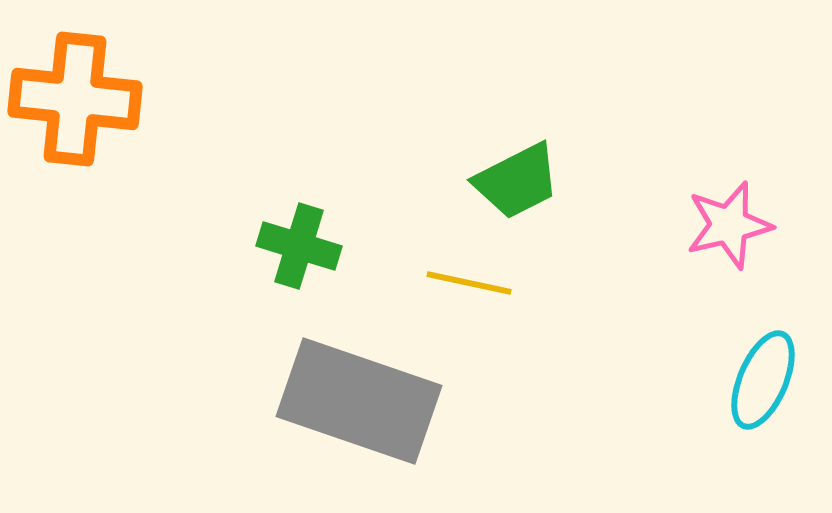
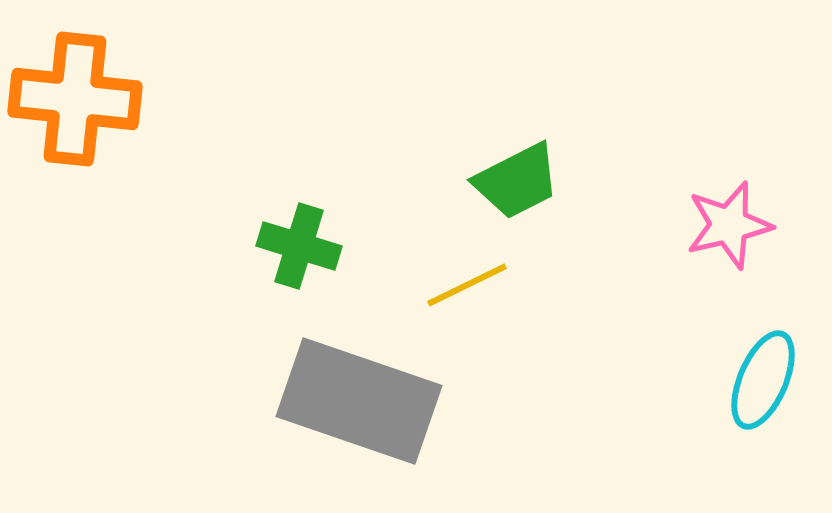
yellow line: moved 2 px left, 2 px down; rotated 38 degrees counterclockwise
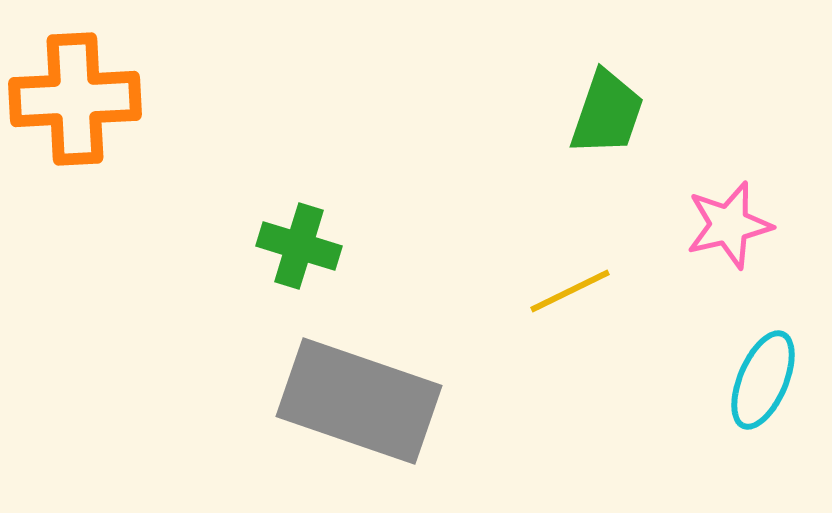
orange cross: rotated 9 degrees counterclockwise
green trapezoid: moved 90 px right, 68 px up; rotated 44 degrees counterclockwise
yellow line: moved 103 px right, 6 px down
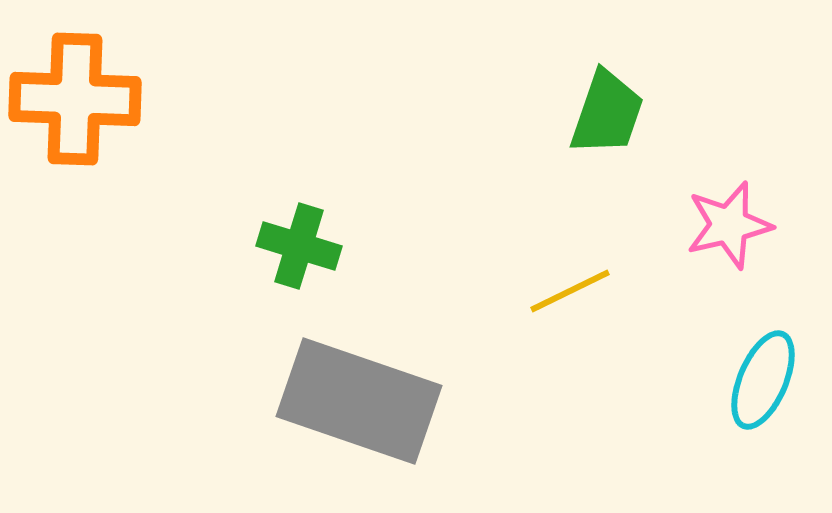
orange cross: rotated 5 degrees clockwise
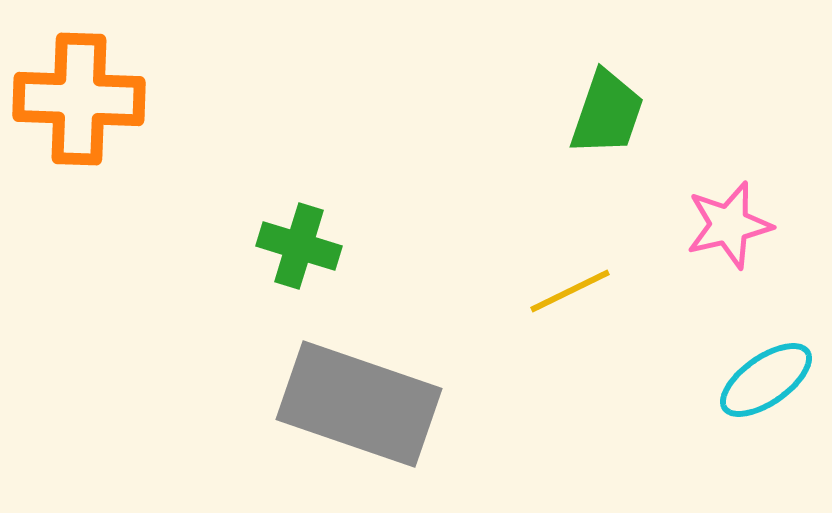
orange cross: moved 4 px right
cyan ellipse: moved 3 px right; rotated 32 degrees clockwise
gray rectangle: moved 3 px down
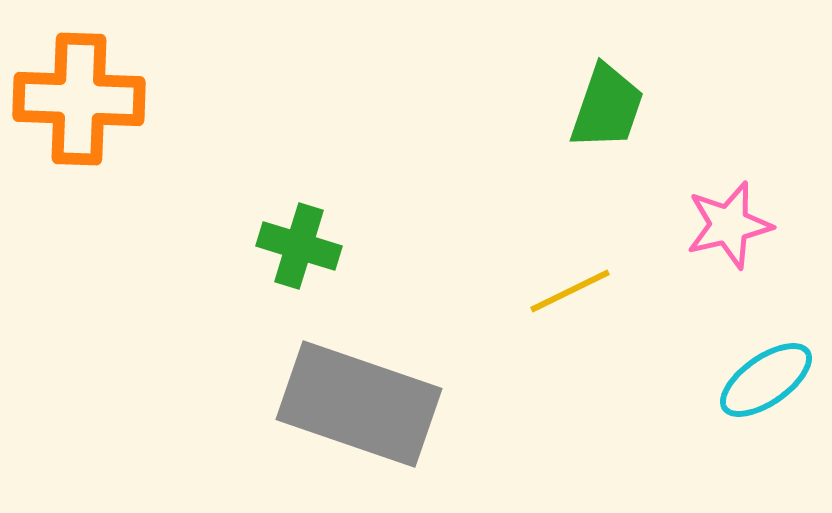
green trapezoid: moved 6 px up
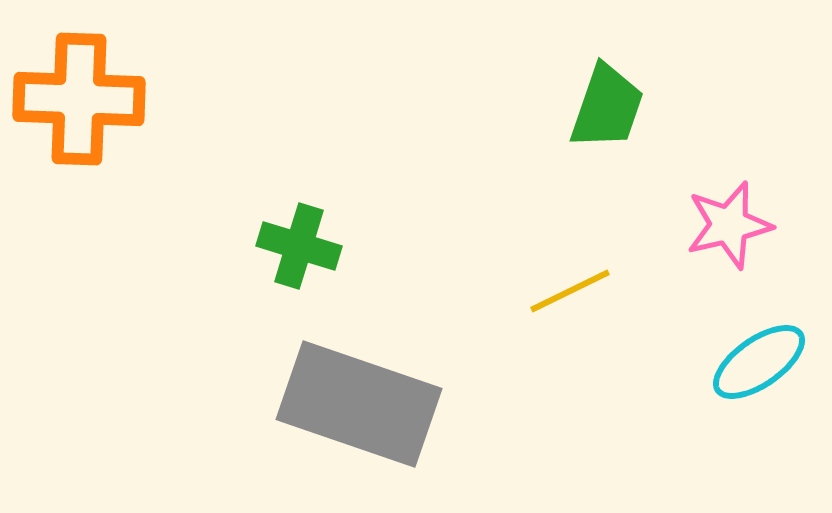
cyan ellipse: moved 7 px left, 18 px up
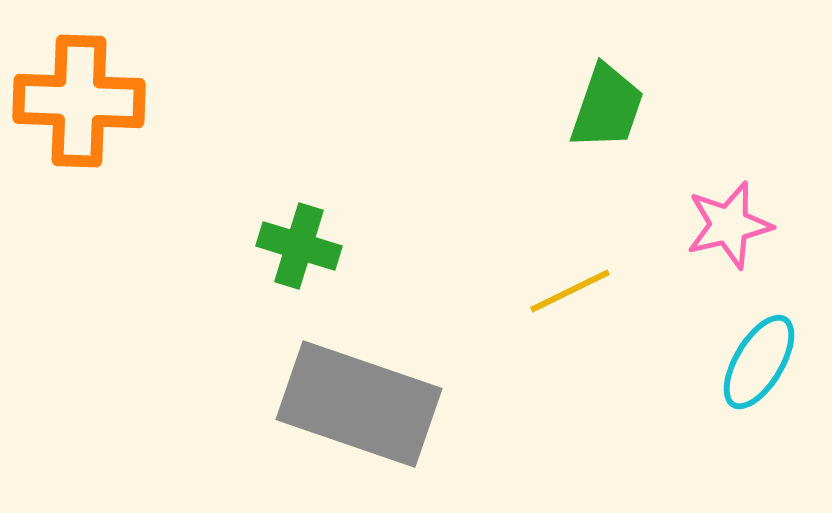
orange cross: moved 2 px down
cyan ellipse: rotated 24 degrees counterclockwise
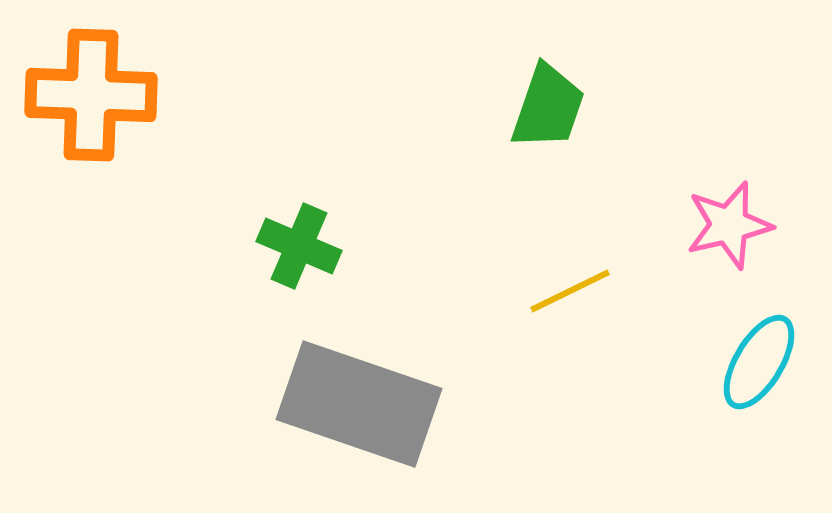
orange cross: moved 12 px right, 6 px up
green trapezoid: moved 59 px left
green cross: rotated 6 degrees clockwise
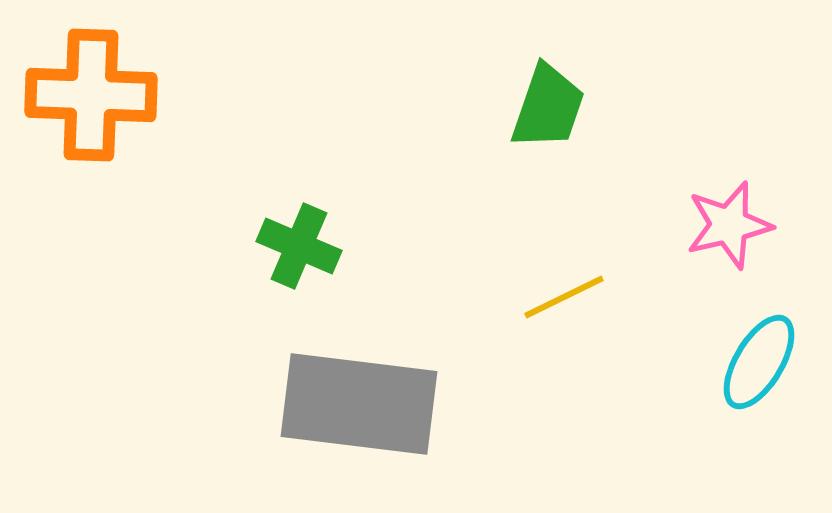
yellow line: moved 6 px left, 6 px down
gray rectangle: rotated 12 degrees counterclockwise
